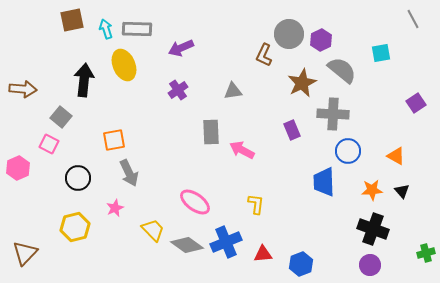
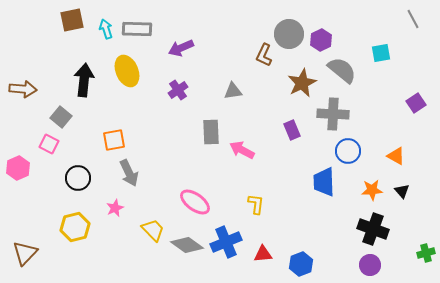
yellow ellipse at (124, 65): moved 3 px right, 6 px down
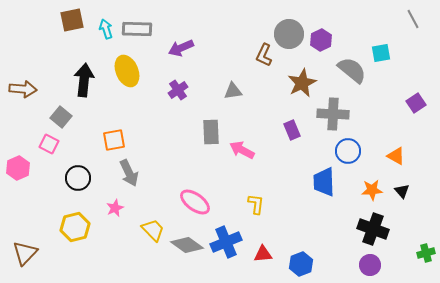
gray semicircle at (342, 70): moved 10 px right
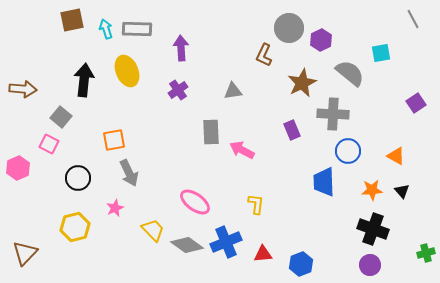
gray circle at (289, 34): moved 6 px up
purple arrow at (181, 48): rotated 110 degrees clockwise
gray semicircle at (352, 70): moved 2 px left, 3 px down
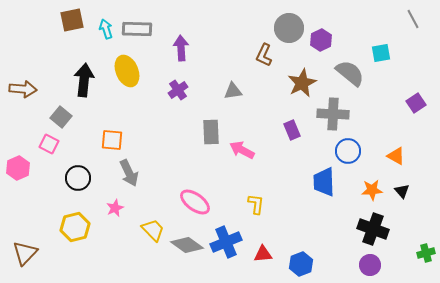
orange square at (114, 140): moved 2 px left; rotated 15 degrees clockwise
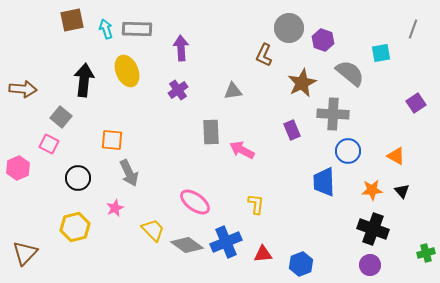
gray line at (413, 19): moved 10 px down; rotated 48 degrees clockwise
purple hexagon at (321, 40): moved 2 px right; rotated 15 degrees counterclockwise
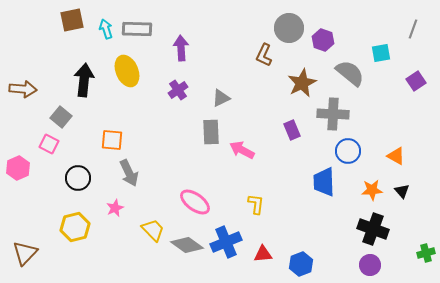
gray triangle at (233, 91): moved 12 px left, 7 px down; rotated 18 degrees counterclockwise
purple square at (416, 103): moved 22 px up
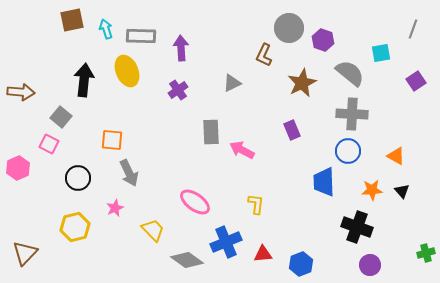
gray rectangle at (137, 29): moved 4 px right, 7 px down
brown arrow at (23, 89): moved 2 px left, 3 px down
gray triangle at (221, 98): moved 11 px right, 15 px up
gray cross at (333, 114): moved 19 px right
black cross at (373, 229): moved 16 px left, 2 px up
gray diamond at (187, 245): moved 15 px down
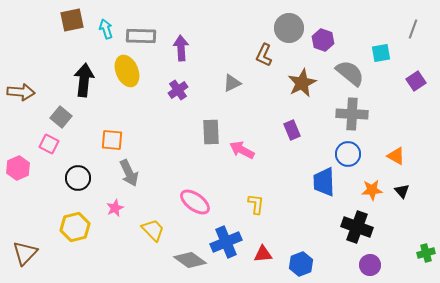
blue circle at (348, 151): moved 3 px down
gray diamond at (187, 260): moved 3 px right
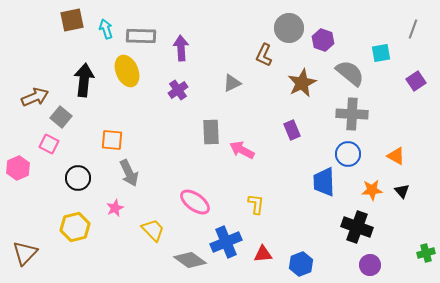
brown arrow at (21, 92): moved 14 px right, 5 px down; rotated 28 degrees counterclockwise
